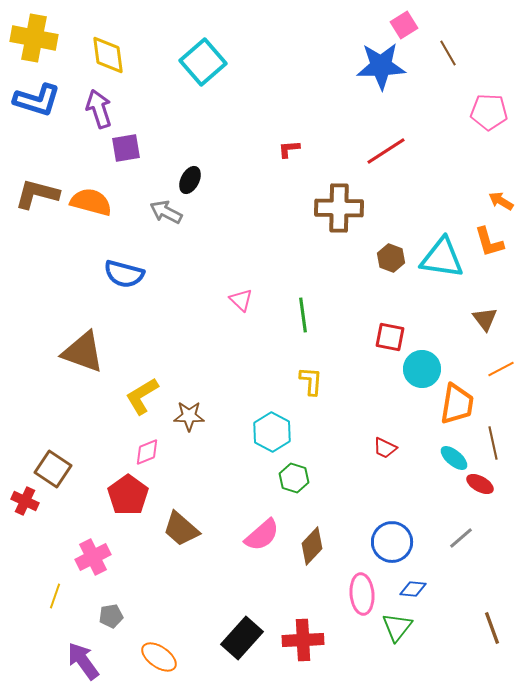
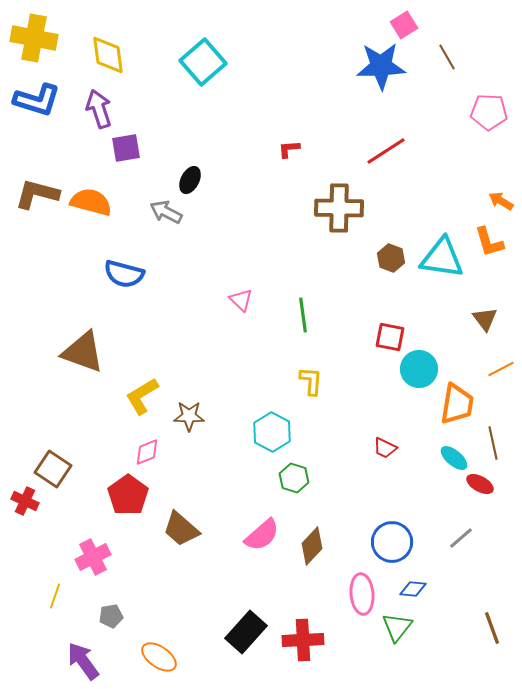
brown line at (448, 53): moved 1 px left, 4 px down
cyan circle at (422, 369): moved 3 px left
black rectangle at (242, 638): moved 4 px right, 6 px up
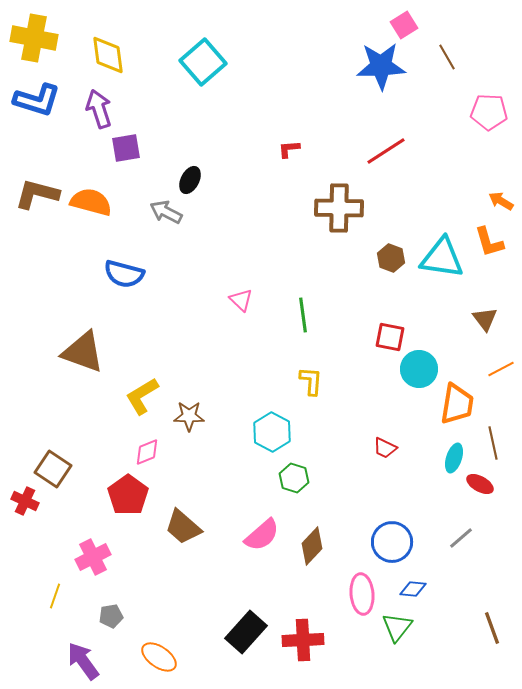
cyan ellipse at (454, 458): rotated 68 degrees clockwise
brown trapezoid at (181, 529): moved 2 px right, 2 px up
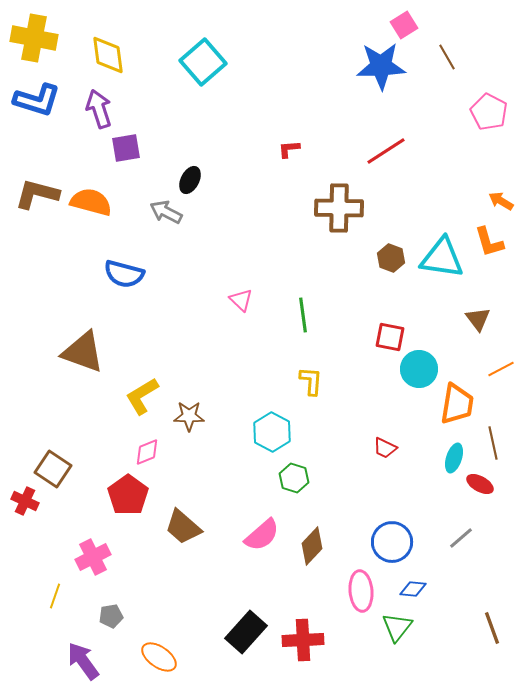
pink pentagon at (489, 112): rotated 24 degrees clockwise
brown triangle at (485, 319): moved 7 px left
pink ellipse at (362, 594): moved 1 px left, 3 px up
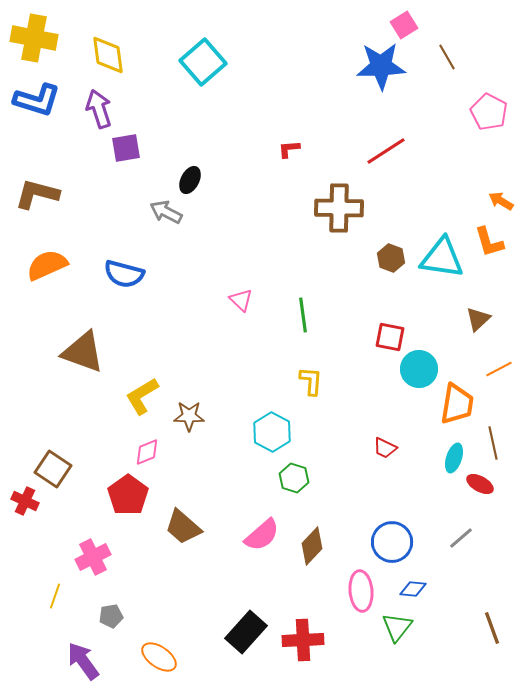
orange semicircle at (91, 202): moved 44 px left, 63 px down; rotated 39 degrees counterclockwise
brown triangle at (478, 319): rotated 24 degrees clockwise
orange line at (501, 369): moved 2 px left
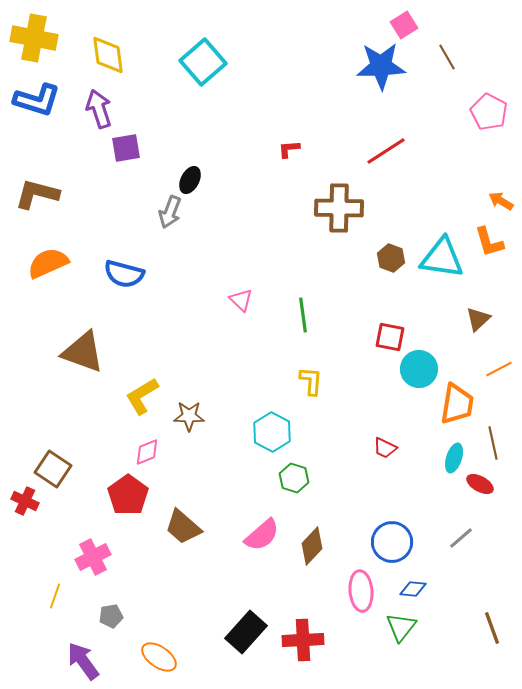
gray arrow at (166, 212): moved 4 px right; rotated 96 degrees counterclockwise
orange semicircle at (47, 265): moved 1 px right, 2 px up
green triangle at (397, 627): moved 4 px right
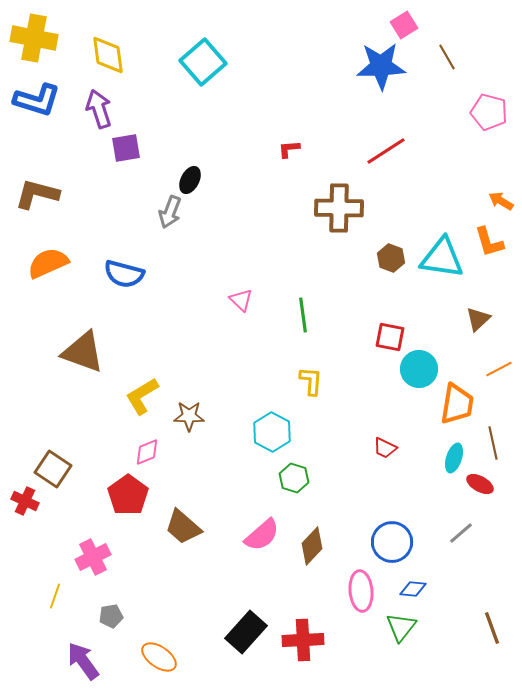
pink pentagon at (489, 112): rotated 12 degrees counterclockwise
gray line at (461, 538): moved 5 px up
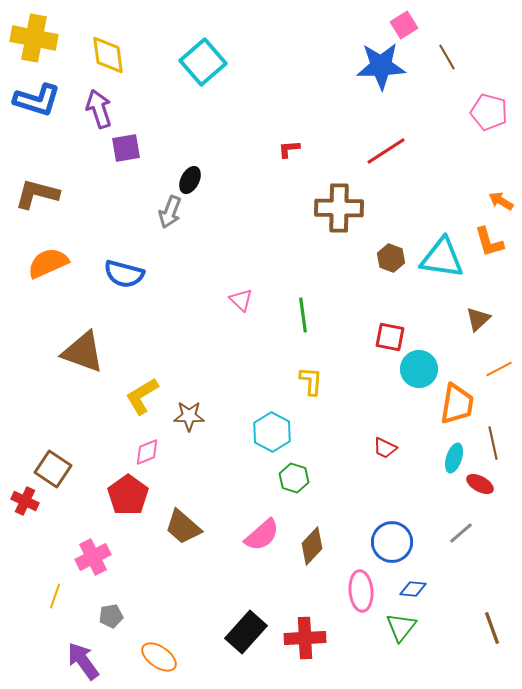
red cross at (303, 640): moved 2 px right, 2 px up
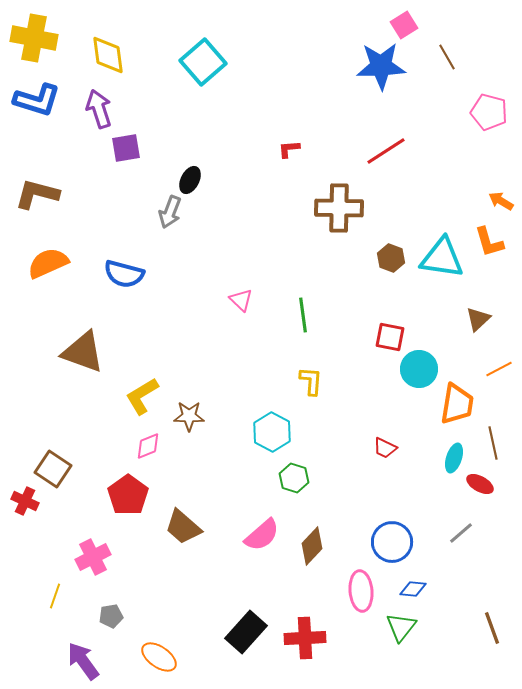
pink diamond at (147, 452): moved 1 px right, 6 px up
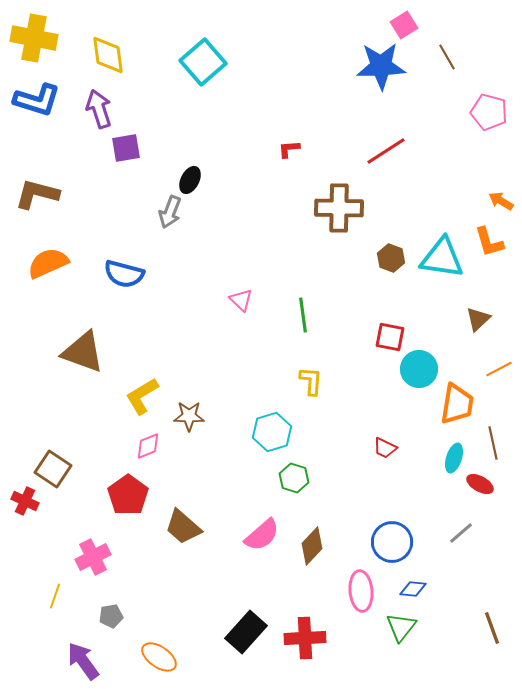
cyan hexagon at (272, 432): rotated 15 degrees clockwise
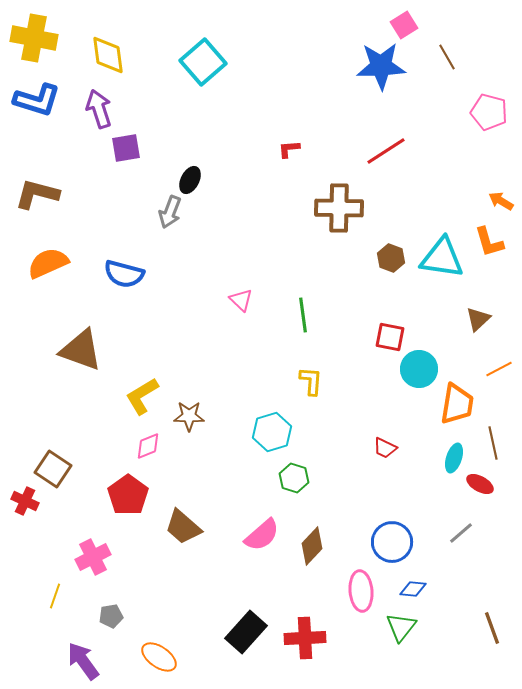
brown triangle at (83, 352): moved 2 px left, 2 px up
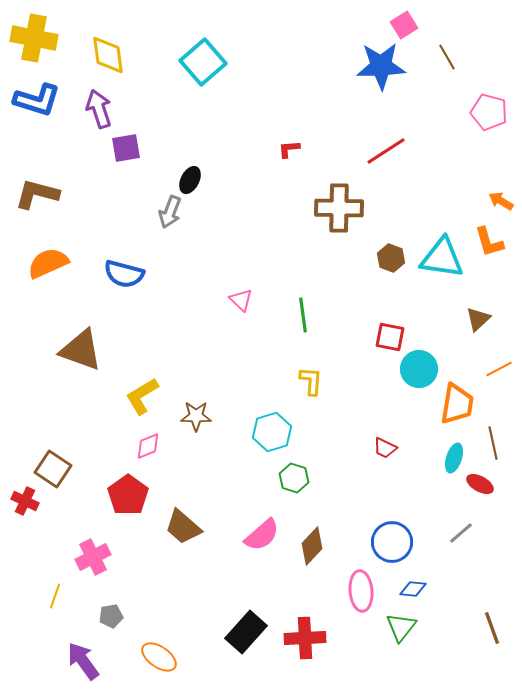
brown star at (189, 416): moved 7 px right
